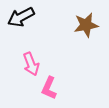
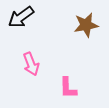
black arrow: rotated 8 degrees counterclockwise
pink L-shape: moved 19 px right; rotated 25 degrees counterclockwise
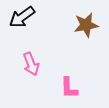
black arrow: moved 1 px right
pink L-shape: moved 1 px right
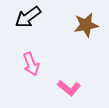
black arrow: moved 6 px right
pink L-shape: rotated 50 degrees counterclockwise
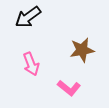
brown star: moved 4 px left, 25 px down
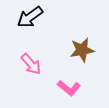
black arrow: moved 2 px right
pink arrow: rotated 20 degrees counterclockwise
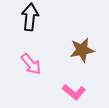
black arrow: rotated 132 degrees clockwise
pink L-shape: moved 5 px right, 4 px down
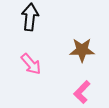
brown star: rotated 10 degrees clockwise
pink L-shape: moved 8 px right; rotated 95 degrees clockwise
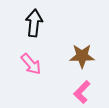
black arrow: moved 4 px right, 6 px down
brown star: moved 6 px down
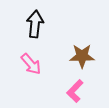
black arrow: moved 1 px right, 1 px down
pink L-shape: moved 7 px left, 1 px up
